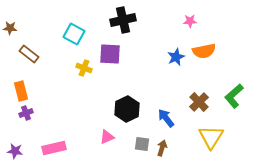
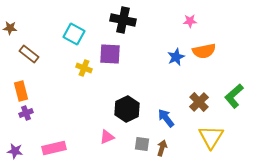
black cross: rotated 25 degrees clockwise
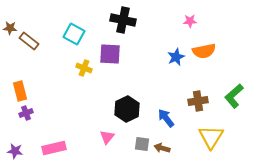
brown rectangle: moved 13 px up
orange rectangle: moved 1 px left
brown cross: moved 1 px left, 1 px up; rotated 36 degrees clockwise
pink triangle: rotated 28 degrees counterclockwise
brown arrow: rotated 91 degrees counterclockwise
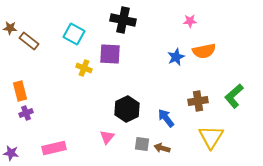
purple star: moved 4 px left, 2 px down
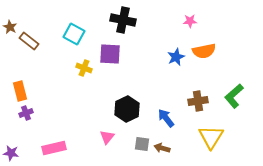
brown star: moved 1 px up; rotated 24 degrees clockwise
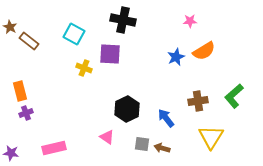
orange semicircle: rotated 20 degrees counterclockwise
pink triangle: rotated 35 degrees counterclockwise
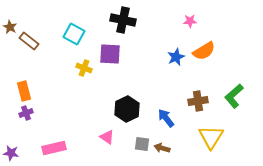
orange rectangle: moved 4 px right
